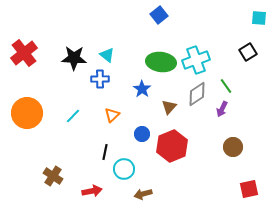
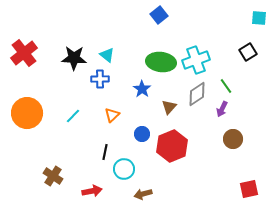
brown circle: moved 8 px up
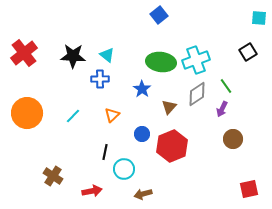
black star: moved 1 px left, 2 px up
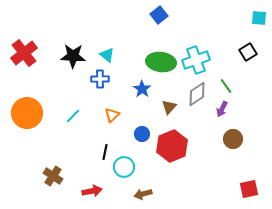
cyan circle: moved 2 px up
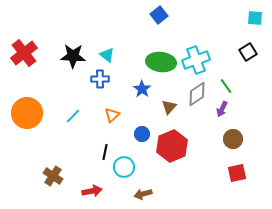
cyan square: moved 4 px left
red square: moved 12 px left, 16 px up
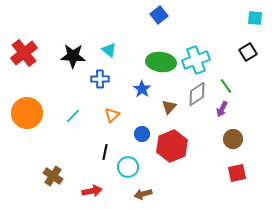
cyan triangle: moved 2 px right, 5 px up
cyan circle: moved 4 px right
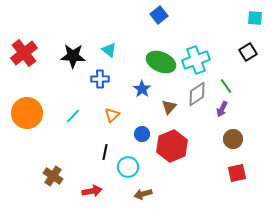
green ellipse: rotated 16 degrees clockwise
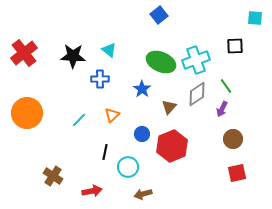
black square: moved 13 px left, 6 px up; rotated 30 degrees clockwise
cyan line: moved 6 px right, 4 px down
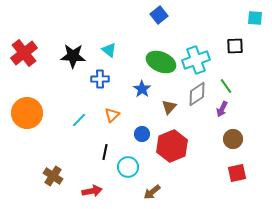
brown arrow: moved 9 px right, 2 px up; rotated 24 degrees counterclockwise
